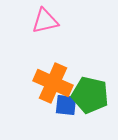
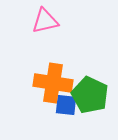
orange cross: rotated 15 degrees counterclockwise
green pentagon: rotated 12 degrees clockwise
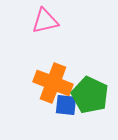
orange cross: rotated 12 degrees clockwise
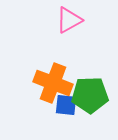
pink triangle: moved 24 px right, 1 px up; rotated 16 degrees counterclockwise
green pentagon: rotated 27 degrees counterclockwise
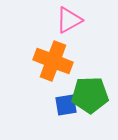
orange cross: moved 22 px up
blue square: rotated 15 degrees counterclockwise
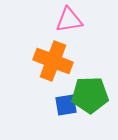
pink triangle: rotated 20 degrees clockwise
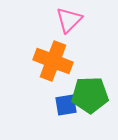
pink triangle: rotated 36 degrees counterclockwise
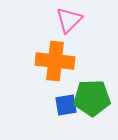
orange cross: moved 2 px right; rotated 15 degrees counterclockwise
green pentagon: moved 2 px right, 3 px down
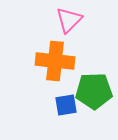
green pentagon: moved 2 px right, 7 px up
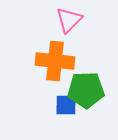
green pentagon: moved 8 px left, 1 px up
blue square: rotated 10 degrees clockwise
